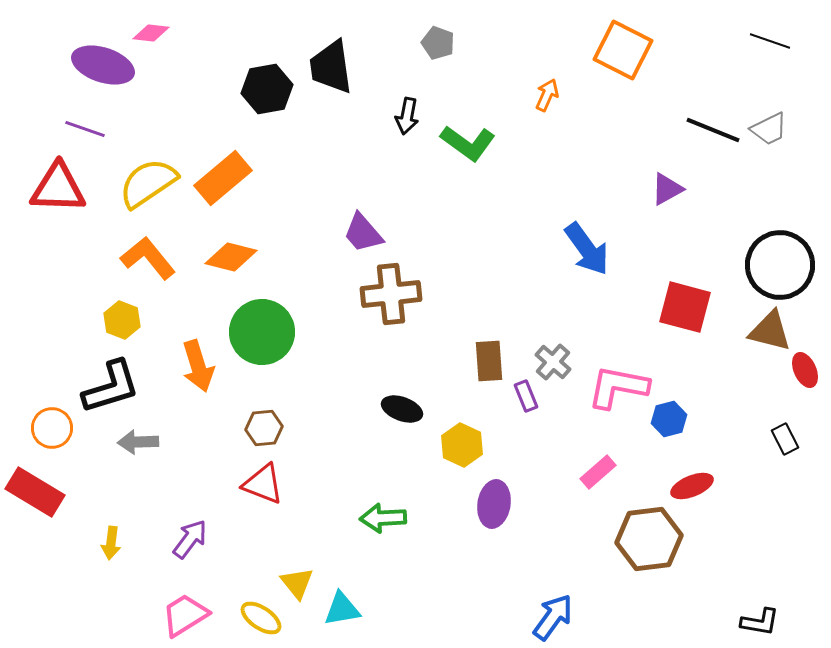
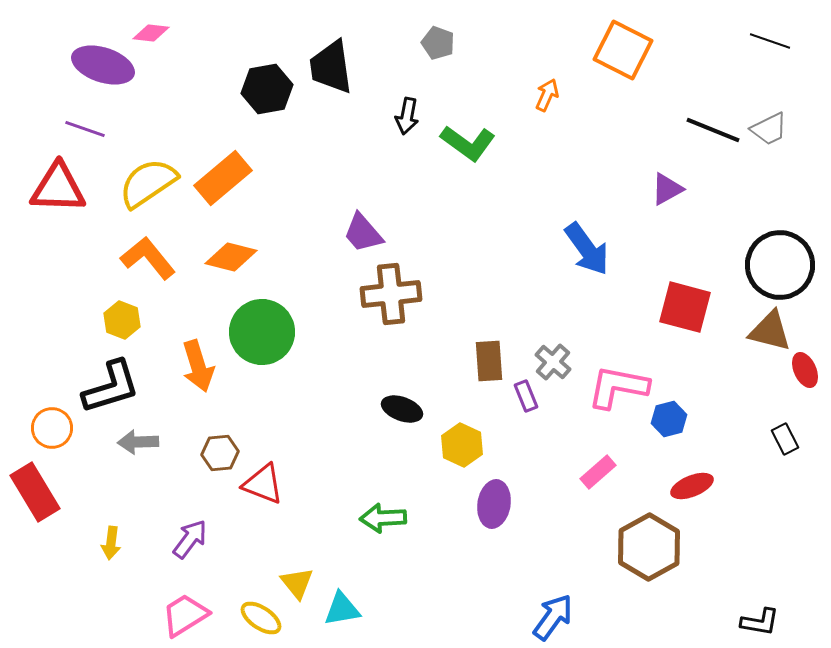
brown hexagon at (264, 428): moved 44 px left, 25 px down
red rectangle at (35, 492): rotated 28 degrees clockwise
brown hexagon at (649, 539): moved 8 px down; rotated 22 degrees counterclockwise
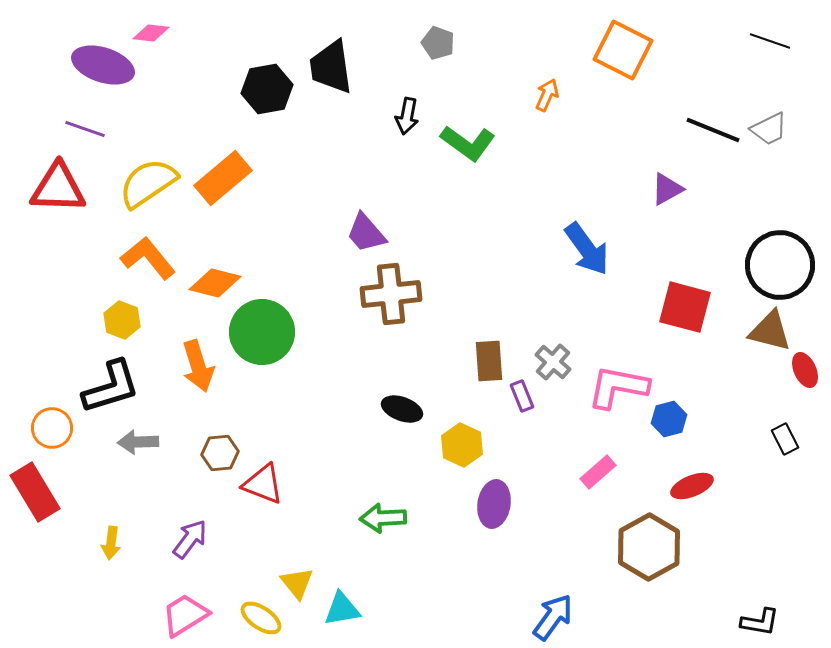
purple trapezoid at (363, 233): moved 3 px right
orange diamond at (231, 257): moved 16 px left, 26 px down
purple rectangle at (526, 396): moved 4 px left
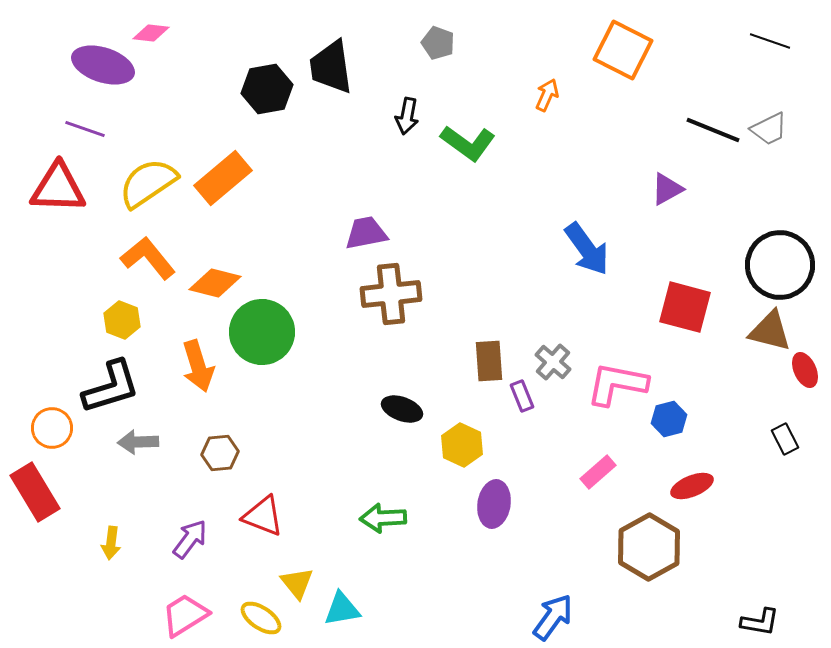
purple trapezoid at (366, 233): rotated 120 degrees clockwise
pink L-shape at (618, 387): moved 1 px left, 3 px up
red triangle at (263, 484): moved 32 px down
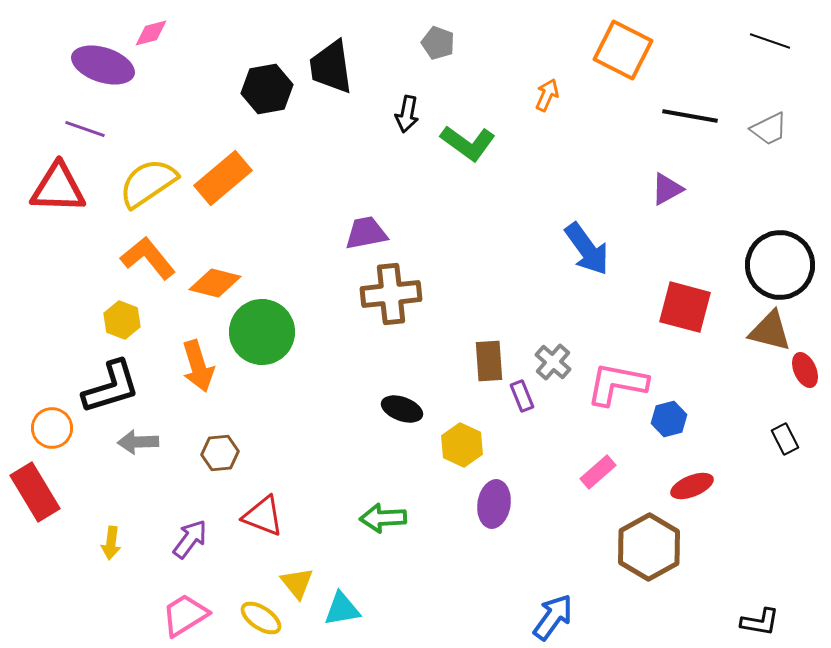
pink diamond at (151, 33): rotated 21 degrees counterclockwise
black arrow at (407, 116): moved 2 px up
black line at (713, 130): moved 23 px left, 14 px up; rotated 12 degrees counterclockwise
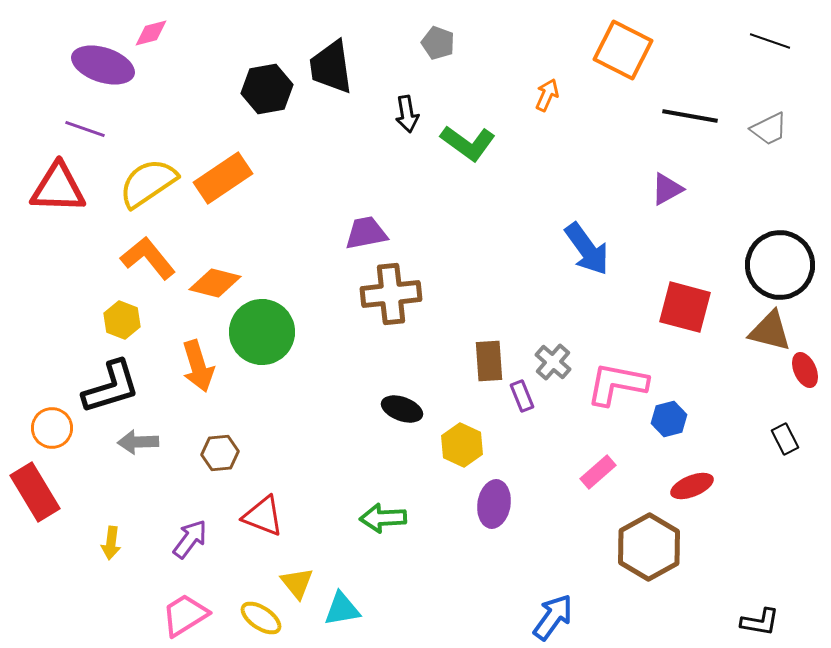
black arrow at (407, 114): rotated 21 degrees counterclockwise
orange rectangle at (223, 178): rotated 6 degrees clockwise
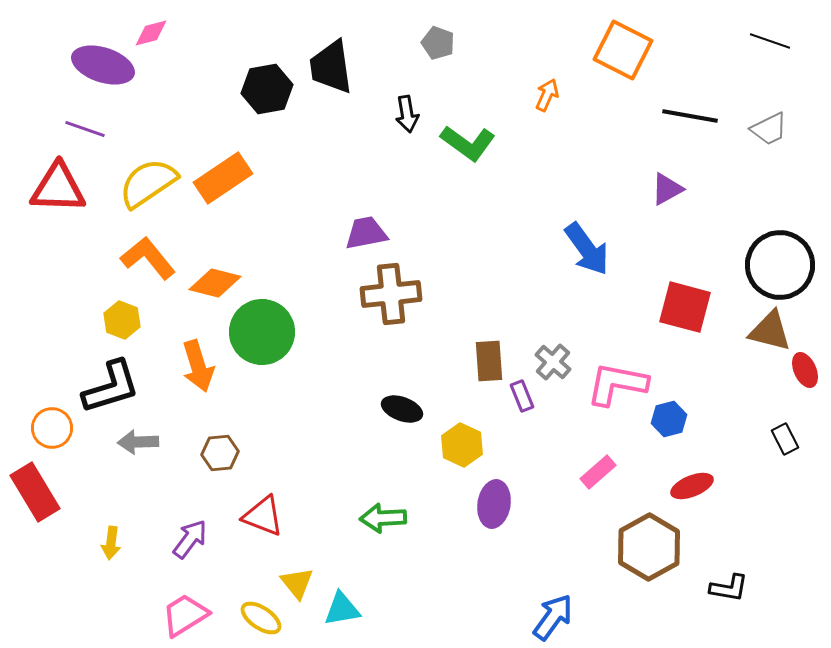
black L-shape at (760, 622): moved 31 px left, 34 px up
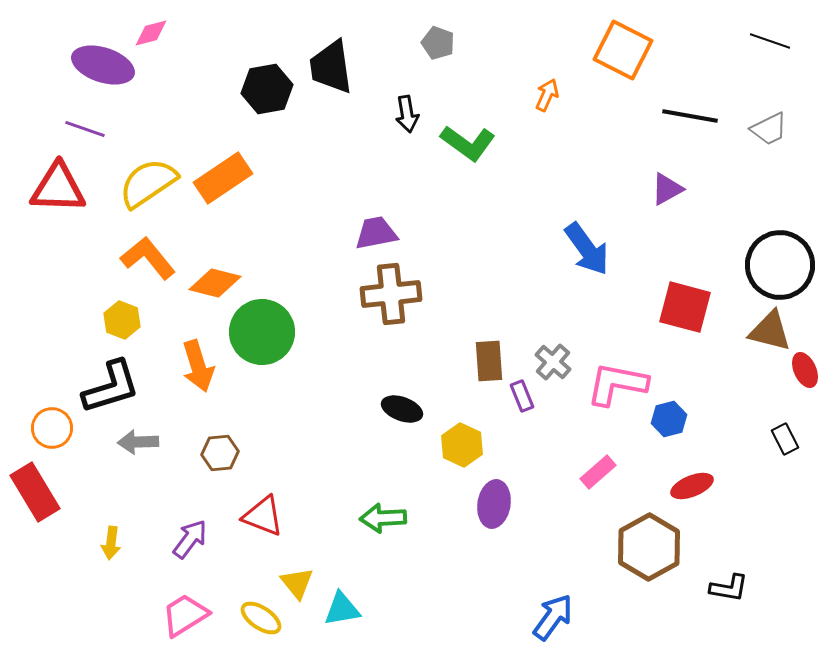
purple trapezoid at (366, 233): moved 10 px right
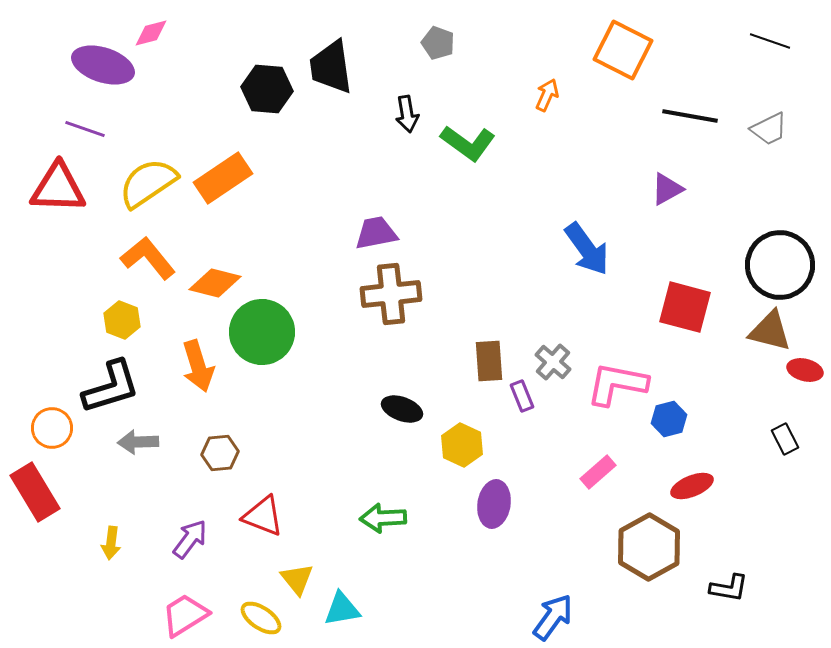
black hexagon at (267, 89): rotated 15 degrees clockwise
red ellipse at (805, 370): rotated 52 degrees counterclockwise
yellow triangle at (297, 583): moved 4 px up
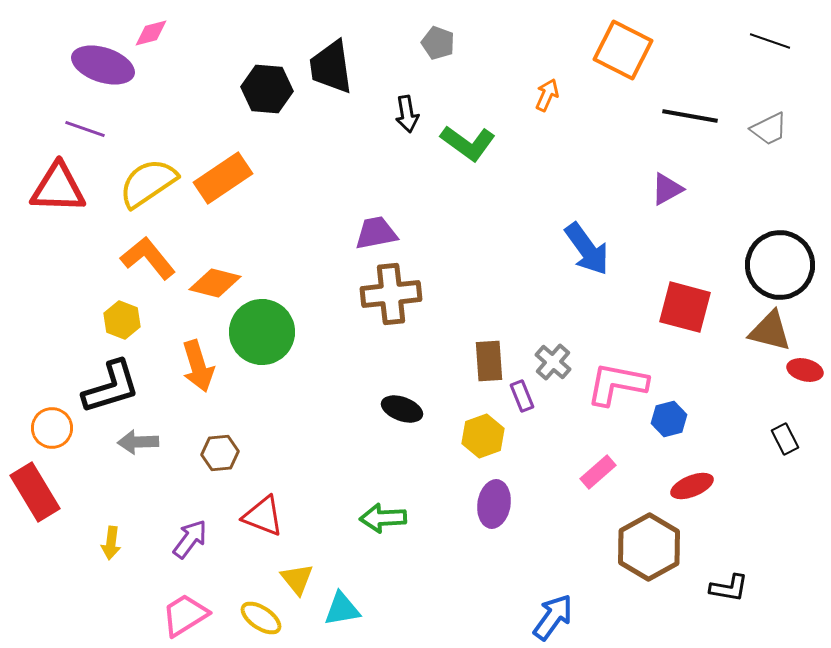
yellow hexagon at (462, 445): moved 21 px right, 9 px up; rotated 15 degrees clockwise
